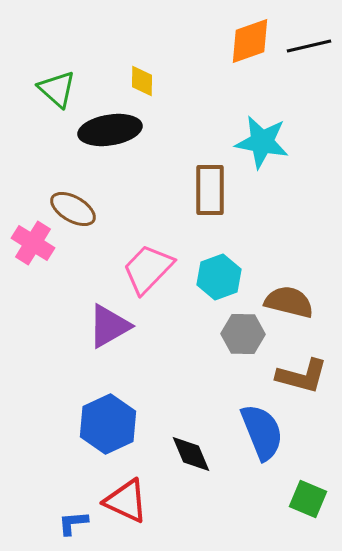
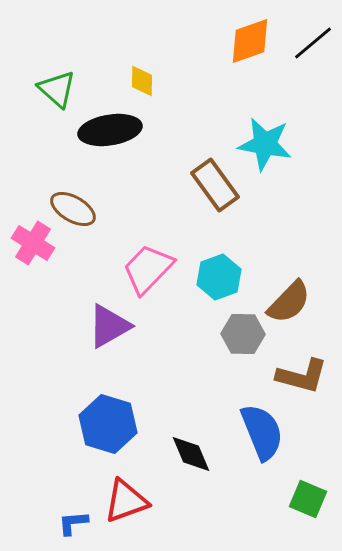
black line: moved 4 px right, 3 px up; rotated 27 degrees counterclockwise
cyan star: moved 3 px right, 2 px down
brown rectangle: moved 5 px right, 5 px up; rotated 36 degrees counterclockwise
brown semicircle: rotated 120 degrees clockwise
blue hexagon: rotated 18 degrees counterclockwise
red triangle: rotated 45 degrees counterclockwise
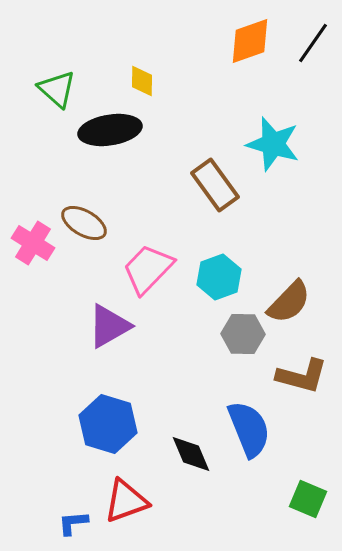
black line: rotated 15 degrees counterclockwise
cyan star: moved 8 px right; rotated 6 degrees clockwise
brown ellipse: moved 11 px right, 14 px down
blue semicircle: moved 13 px left, 3 px up
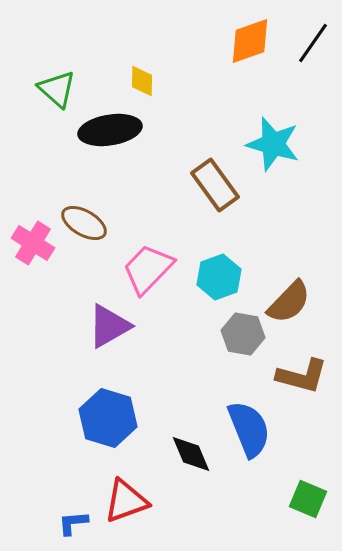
gray hexagon: rotated 9 degrees clockwise
blue hexagon: moved 6 px up
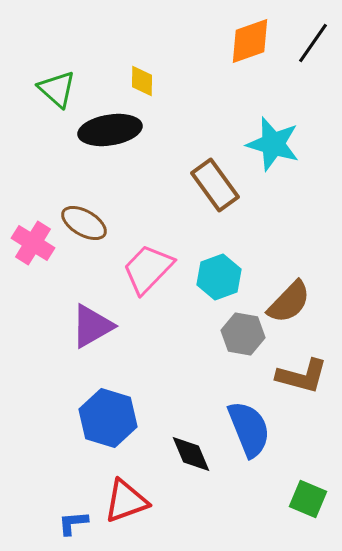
purple triangle: moved 17 px left
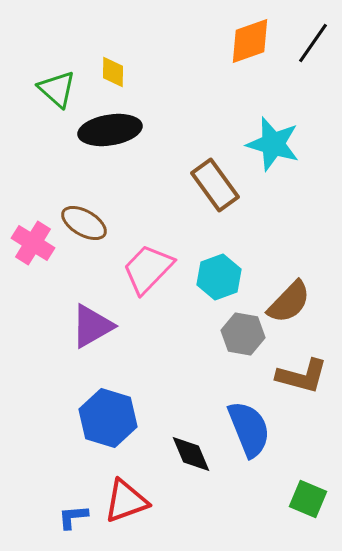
yellow diamond: moved 29 px left, 9 px up
blue L-shape: moved 6 px up
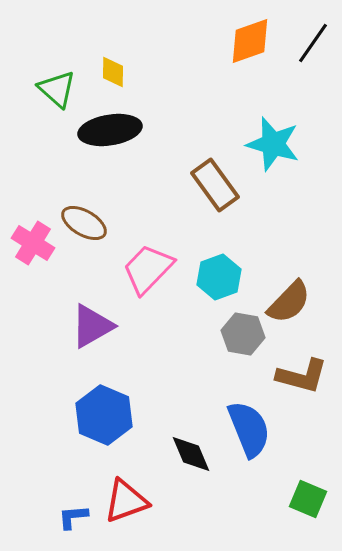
blue hexagon: moved 4 px left, 3 px up; rotated 6 degrees clockwise
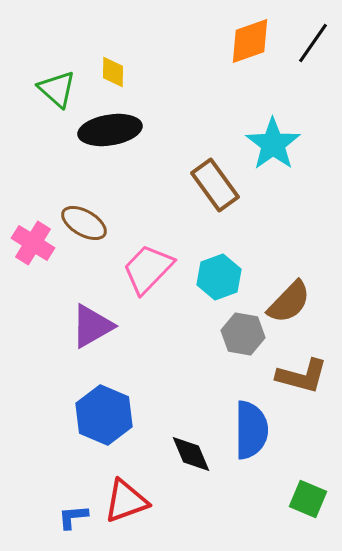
cyan star: rotated 20 degrees clockwise
blue semicircle: moved 2 px right, 1 px down; rotated 22 degrees clockwise
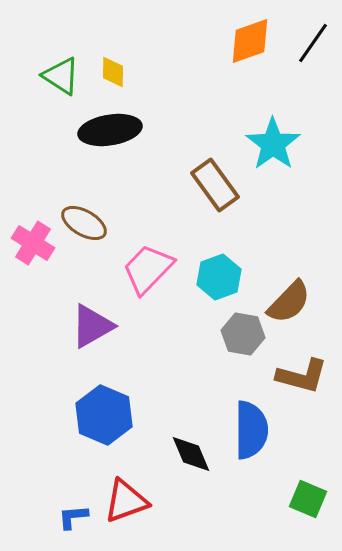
green triangle: moved 4 px right, 13 px up; rotated 9 degrees counterclockwise
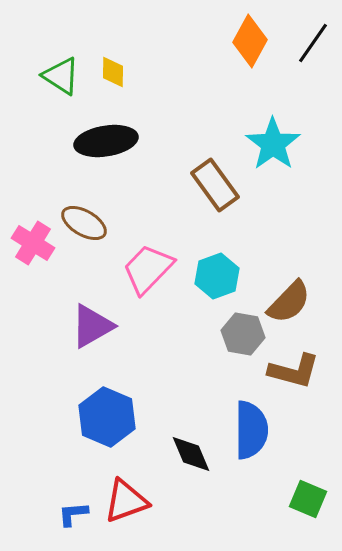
orange diamond: rotated 42 degrees counterclockwise
black ellipse: moved 4 px left, 11 px down
cyan hexagon: moved 2 px left, 1 px up
brown L-shape: moved 8 px left, 5 px up
blue hexagon: moved 3 px right, 2 px down
blue L-shape: moved 3 px up
